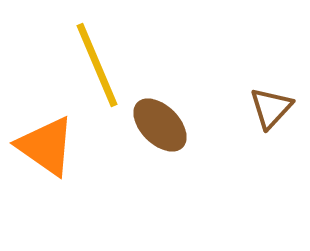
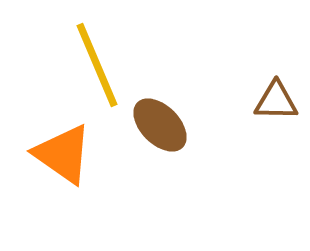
brown triangle: moved 5 px right, 7 px up; rotated 48 degrees clockwise
orange triangle: moved 17 px right, 8 px down
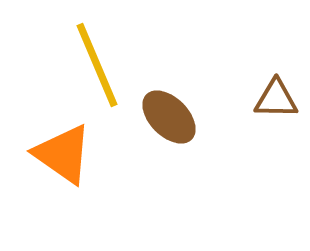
brown triangle: moved 2 px up
brown ellipse: moved 9 px right, 8 px up
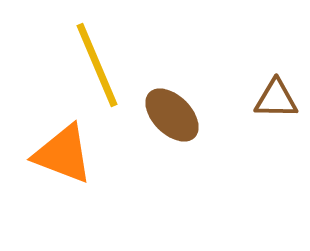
brown ellipse: moved 3 px right, 2 px up
orange triangle: rotated 14 degrees counterclockwise
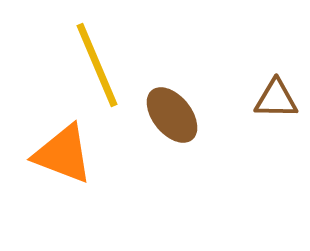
brown ellipse: rotated 6 degrees clockwise
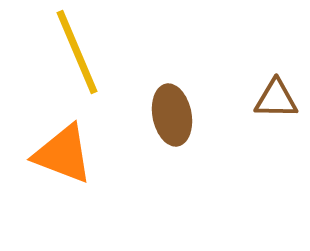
yellow line: moved 20 px left, 13 px up
brown ellipse: rotated 28 degrees clockwise
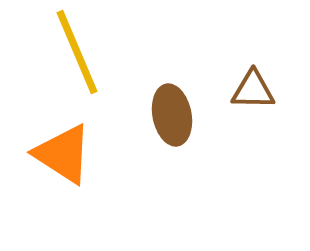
brown triangle: moved 23 px left, 9 px up
orange triangle: rotated 12 degrees clockwise
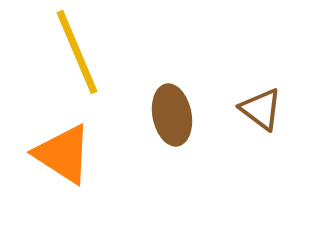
brown triangle: moved 8 px right, 19 px down; rotated 36 degrees clockwise
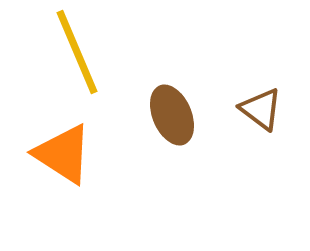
brown ellipse: rotated 12 degrees counterclockwise
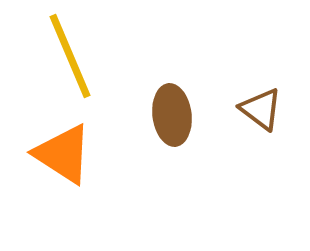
yellow line: moved 7 px left, 4 px down
brown ellipse: rotated 16 degrees clockwise
